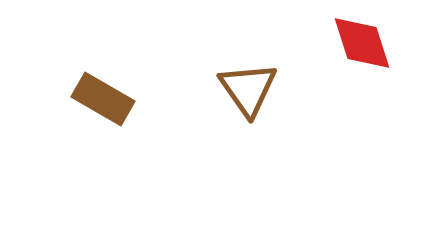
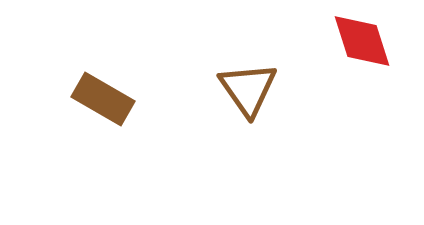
red diamond: moved 2 px up
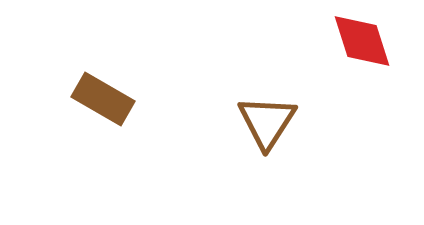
brown triangle: moved 19 px right, 33 px down; rotated 8 degrees clockwise
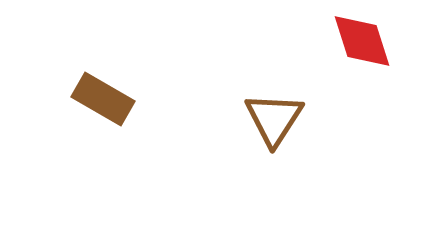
brown triangle: moved 7 px right, 3 px up
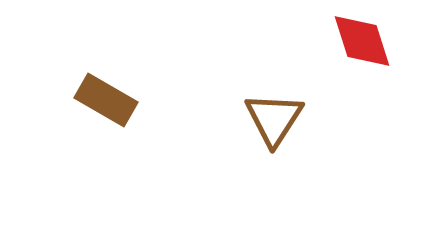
brown rectangle: moved 3 px right, 1 px down
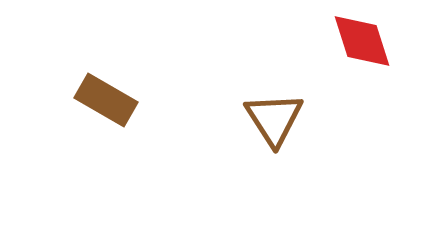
brown triangle: rotated 6 degrees counterclockwise
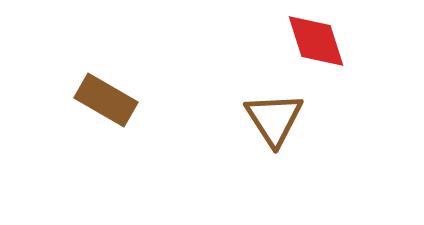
red diamond: moved 46 px left
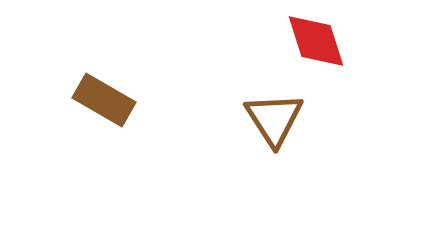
brown rectangle: moved 2 px left
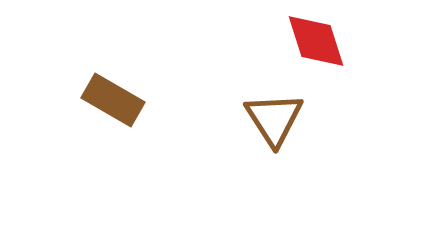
brown rectangle: moved 9 px right
